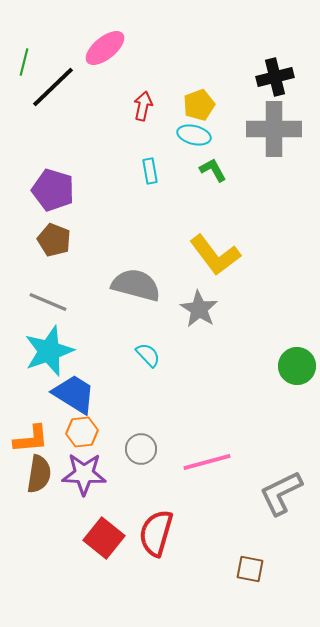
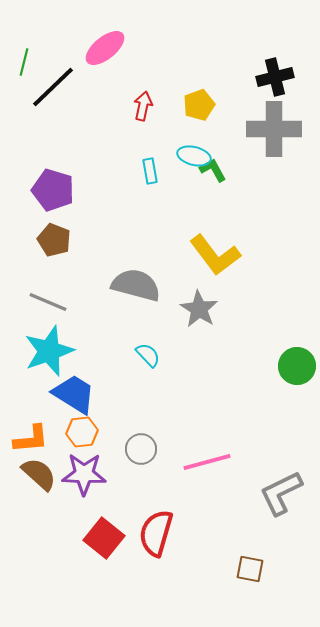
cyan ellipse: moved 21 px down
brown semicircle: rotated 57 degrees counterclockwise
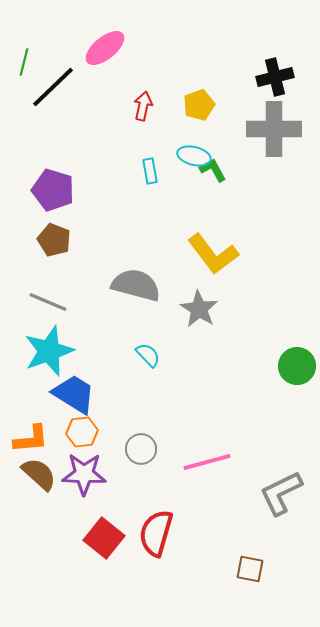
yellow L-shape: moved 2 px left, 1 px up
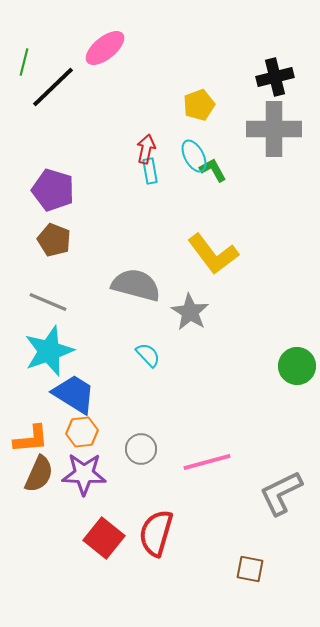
red arrow: moved 3 px right, 43 px down
cyan ellipse: rotated 48 degrees clockwise
gray star: moved 9 px left, 3 px down
brown semicircle: rotated 72 degrees clockwise
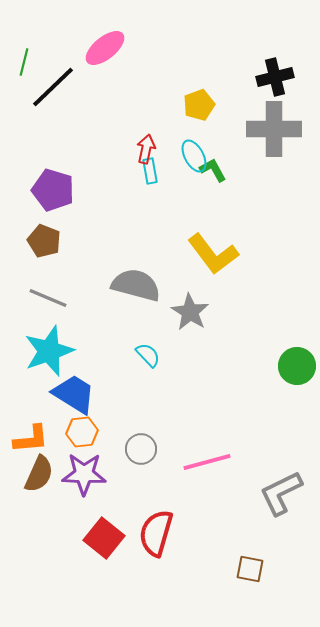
brown pentagon: moved 10 px left, 1 px down
gray line: moved 4 px up
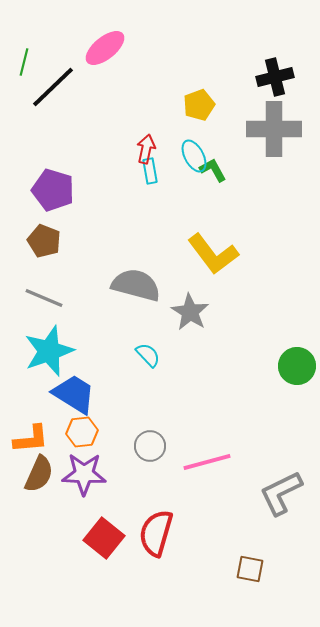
gray line: moved 4 px left
gray circle: moved 9 px right, 3 px up
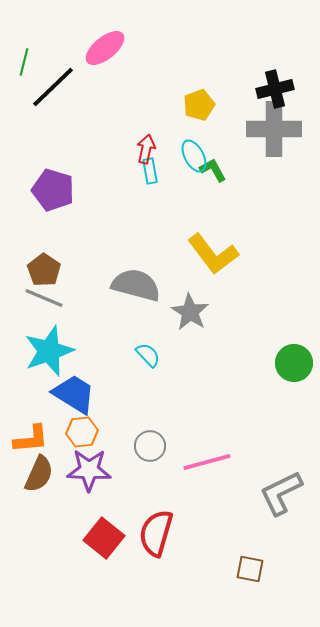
black cross: moved 12 px down
brown pentagon: moved 29 px down; rotated 12 degrees clockwise
green circle: moved 3 px left, 3 px up
purple star: moved 5 px right, 4 px up
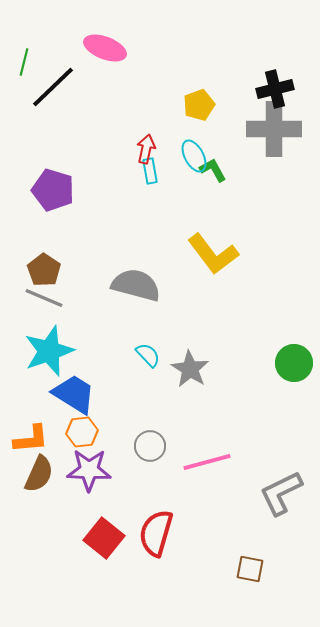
pink ellipse: rotated 60 degrees clockwise
gray star: moved 57 px down
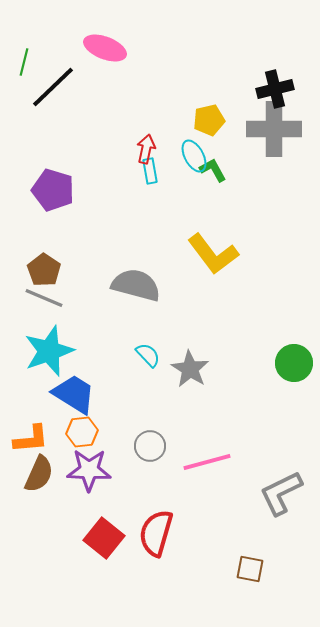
yellow pentagon: moved 10 px right, 15 px down; rotated 8 degrees clockwise
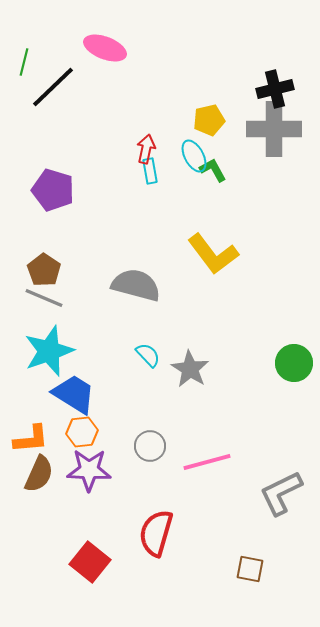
red square: moved 14 px left, 24 px down
